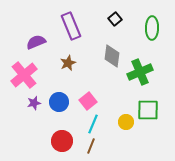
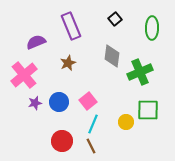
purple star: moved 1 px right
brown line: rotated 49 degrees counterclockwise
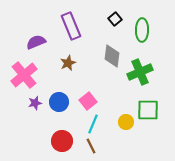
green ellipse: moved 10 px left, 2 px down
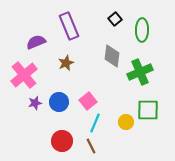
purple rectangle: moved 2 px left
brown star: moved 2 px left
cyan line: moved 2 px right, 1 px up
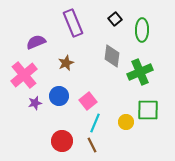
purple rectangle: moved 4 px right, 3 px up
blue circle: moved 6 px up
brown line: moved 1 px right, 1 px up
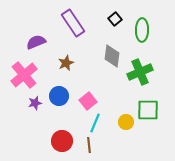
purple rectangle: rotated 12 degrees counterclockwise
brown line: moved 3 px left; rotated 21 degrees clockwise
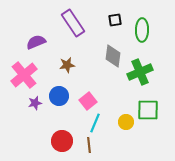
black square: moved 1 px down; rotated 32 degrees clockwise
gray diamond: moved 1 px right
brown star: moved 1 px right, 2 px down; rotated 14 degrees clockwise
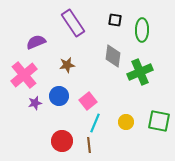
black square: rotated 16 degrees clockwise
green square: moved 11 px right, 11 px down; rotated 10 degrees clockwise
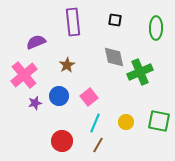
purple rectangle: moved 1 px up; rotated 28 degrees clockwise
green ellipse: moved 14 px right, 2 px up
gray diamond: moved 1 px right, 1 px down; rotated 20 degrees counterclockwise
brown star: rotated 21 degrees counterclockwise
pink square: moved 1 px right, 4 px up
brown line: moved 9 px right; rotated 35 degrees clockwise
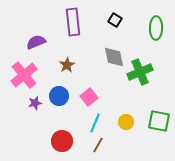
black square: rotated 24 degrees clockwise
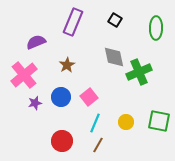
purple rectangle: rotated 28 degrees clockwise
green cross: moved 1 px left
blue circle: moved 2 px right, 1 px down
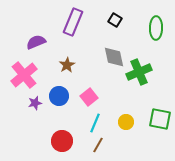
blue circle: moved 2 px left, 1 px up
green square: moved 1 px right, 2 px up
